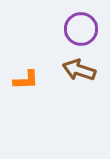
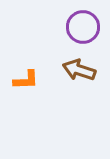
purple circle: moved 2 px right, 2 px up
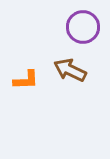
brown arrow: moved 9 px left; rotated 8 degrees clockwise
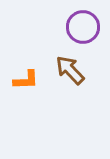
brown arrow: rotated 20 degrees clockwise
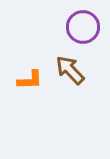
orange L-shape: moved 4 px right
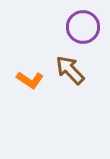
orange L-shape: rotated 36 degrees clockwise
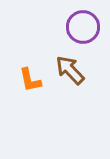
orange L-shape: rotated 44 degrees clockwise
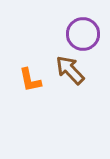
purple circle: moved 7 px down
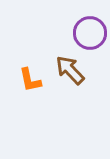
purple circle: moved 7 px right, 1 px up
